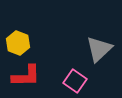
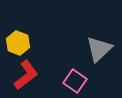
red L-shape: moved 1 px up; rotated 36 degrees counterclockwise
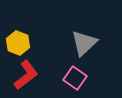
gray triangle: moved 15 px left, 6 px up
pink square: moved 3 px up
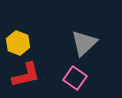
red L-shape: rotated 24 degrees clockwise
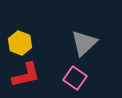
yellow hexagon: moved 2 px right
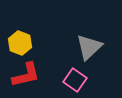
gray triangle: moved 5 px right, 4 px down
pink square: moved 2 px down
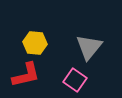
yellow hexagon: moved 15 px right; rotated 15 degrees counterclockwise
gray triangle: rotated 8 degrees counterclockwise
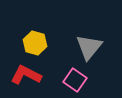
yellow hexagon: rotated 10 degrees clockwise
red L-shape: rotated 140 degrees counterclockwise
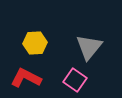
yellow hexagon: rotated 20 degrees counterclockwise
red L-shape: moved 3 px down
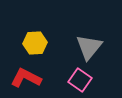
pink square: moved 5 px right
